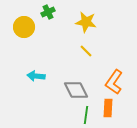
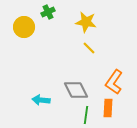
yellow line: moved 3 px right, 3 px up
cyan arrow: moved 5 px right, 24 px down
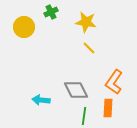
green cross: moved 3 px right
green line: moved 2 px left, 1 px down
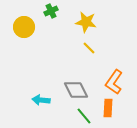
green cross: moved 1 px up
green line: rotated 48 degrees counterclockwise
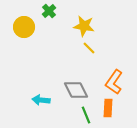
green cross: moved 2 px left; rotated 16 degrees counterclockwise
yellow star: moved 2 px left, 4 px down
green line: moved 2 px right, 1 px up; rotated 18 degrees clockwise
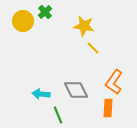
green cross: moved 4 px left, 1 px down
yellow circle: moved 1 px left, 6 px up
yellow line: moved 4 px right
cyan arrow: moved 6 px up
green line: moved 28 px left
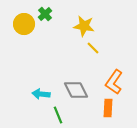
green cross: moved 2 px down
yellow circle: moved 1 px right, 3 px down
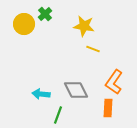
yellow line: moved 1 px down; rotated 24 degrees counterclockwise
green line: rotated 42 degrees clockwise
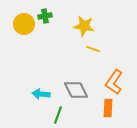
green cross: moved 2 px down; rotated 32 degrees clockwise
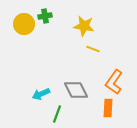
cyan arrow: rotated 30 degrees counterclockwise
green line: moved 1 px left, 1 px up
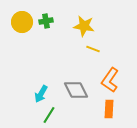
green cross: moved 1 px right, 5 px down
yellow circle: moved 2 px left, 2 px up
orange L-shape: moved 4 px left, 2 px up
cyan arrow: rotated 36 degrees counterclockwise
orange rectangle: moved 1 px right, 1 px down
green line: moved 8 px left, 1 px down; rotated 12 degrees clockwise
